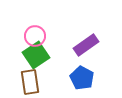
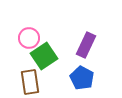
pink circle: moved 6 px left, 2 px down
purple rectangle: rotated 30 degrees counterclockwise
green square: moved 8 px right, 1 px down
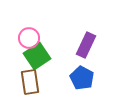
green square: moved 7 px left
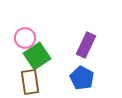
pink circle: moved 4 px left
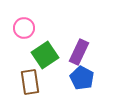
pink circle: moved 1 px left, 10 px up
purple rectangle: moved 7 px left, 7 px down
green square: moved 8 px right, 1 px up
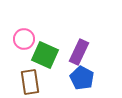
pink circle: moved 11 px down
green square: rotated 32 degrees counterclockwise
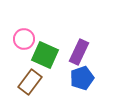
blue pentagon: rotated 25 degrees clockwise
brown rectangle: rotated 45 degrees clockwise
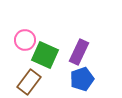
pink circle: moved 1 px right, 1 px down
blue pentagon: moved 1 px down
brown rectangle: moved 1 px left
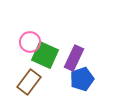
pink circle: moved 5 px right, 2 px down
purple rectangle: moved 5 px left, 6 px down
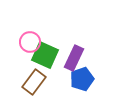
brown rectangle: moved 5 px right
